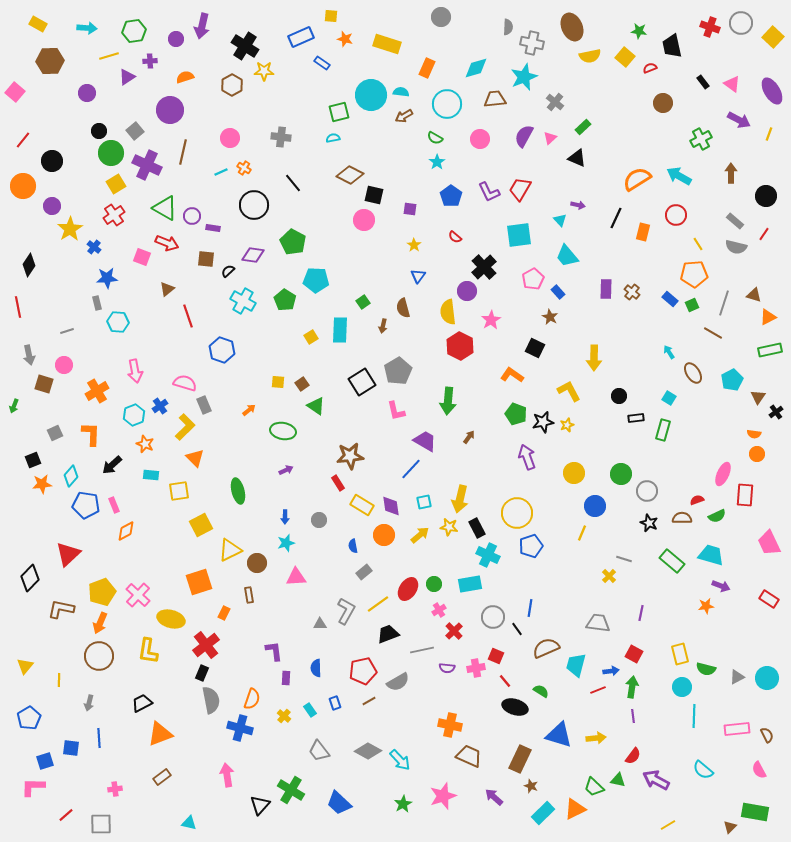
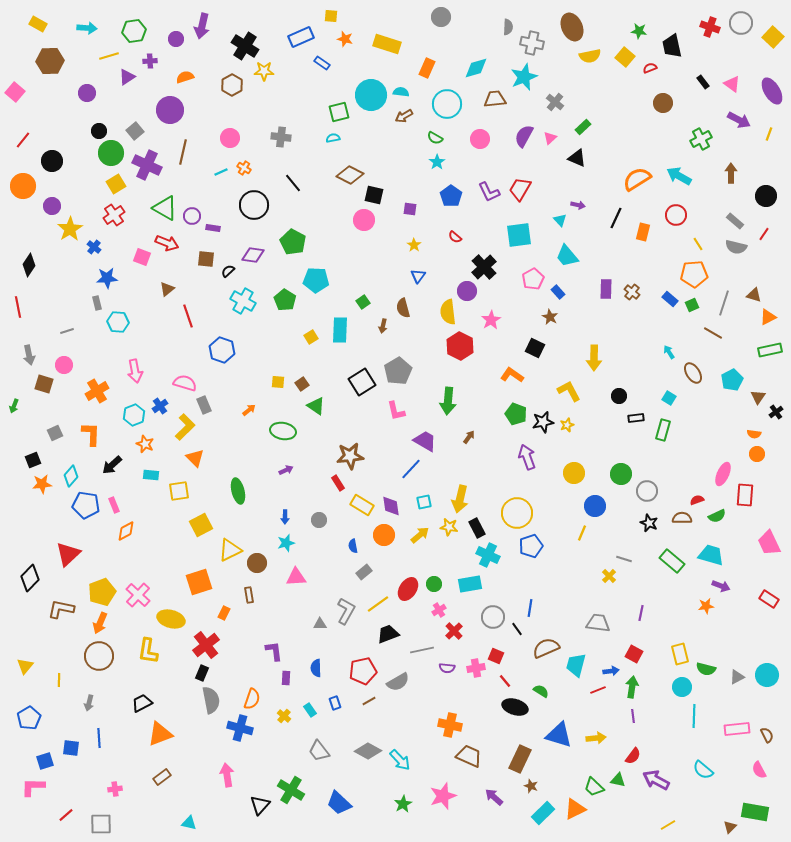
cyan circle at (767, 678): moved 3 px up
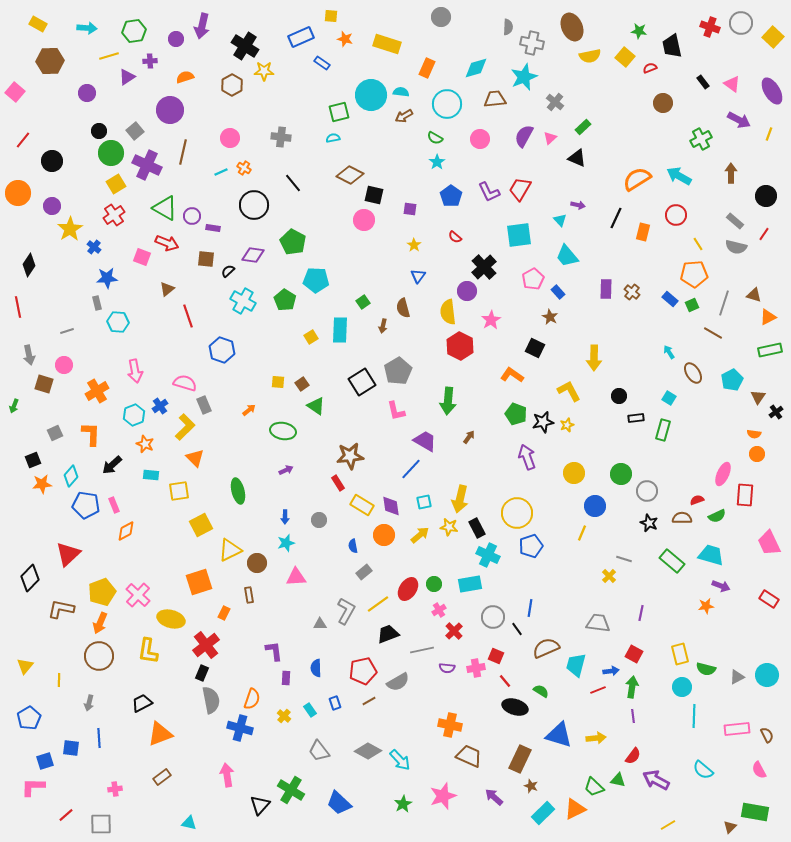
orange circle at (23, 186): moved 5 px left, 7 px down
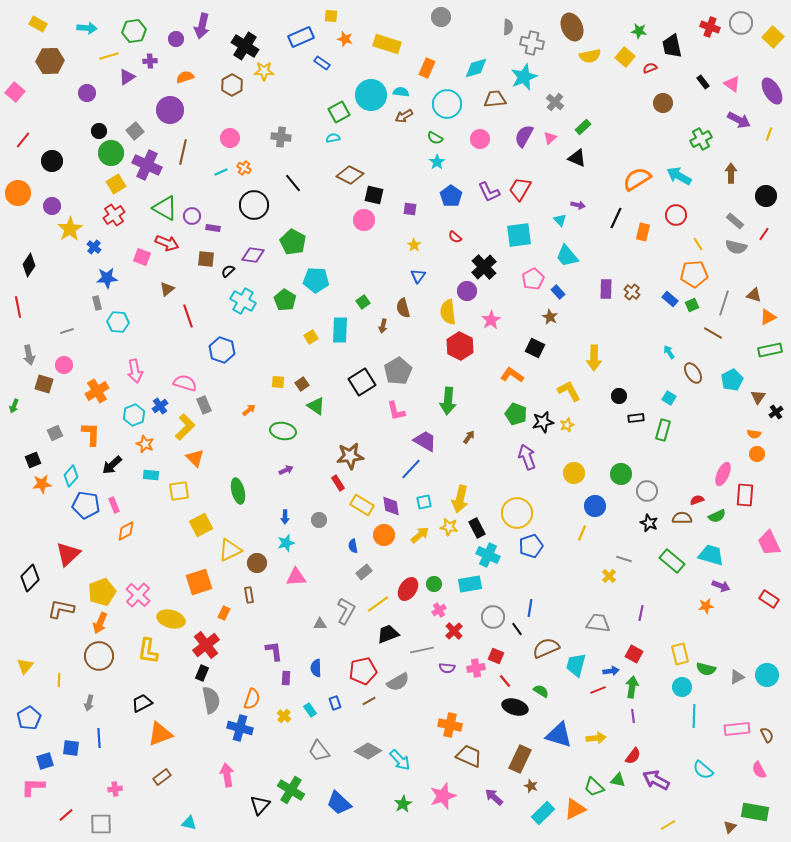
green square at (339, 112): rotated 15 degrees counterclockwise
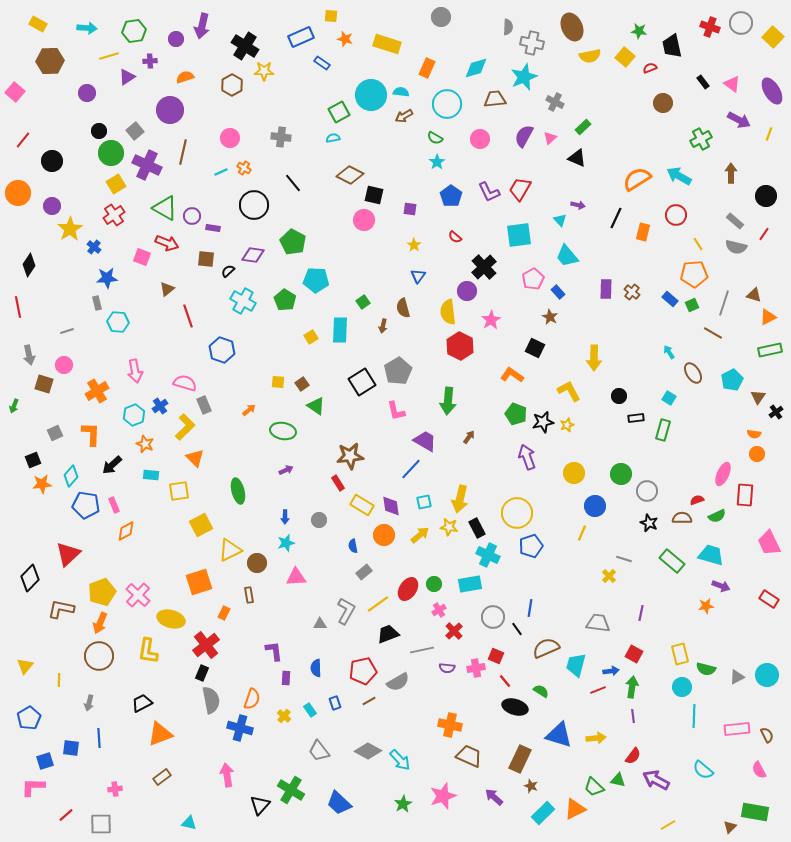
gray cross at (555, 102): rotated 12 degrees counterclockwise
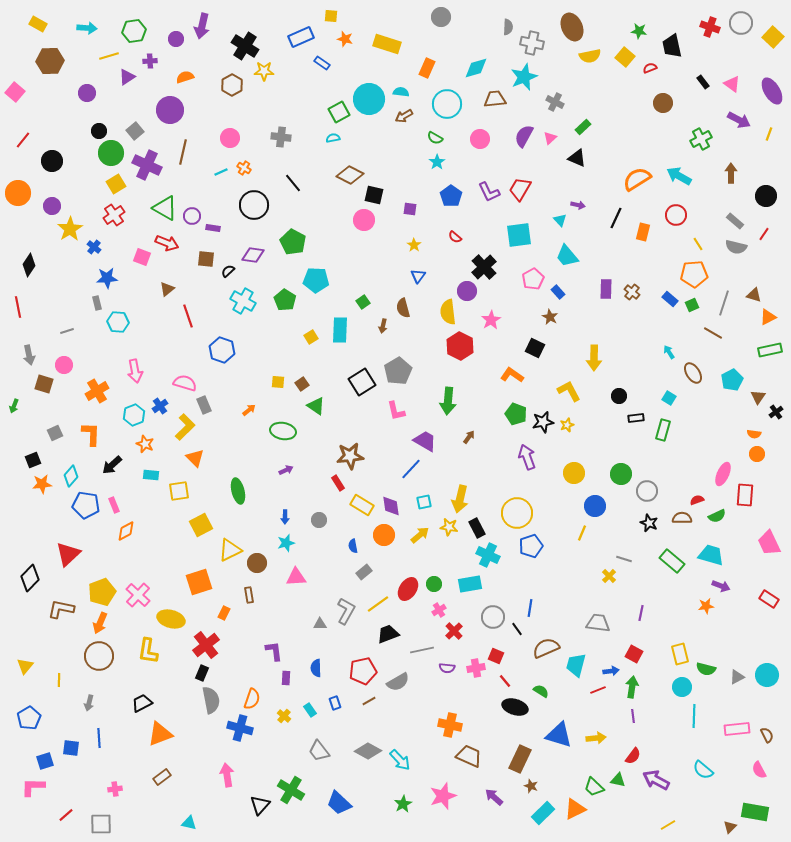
cyan circle at (371, 95): moved 2 px left, 4 px down
